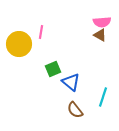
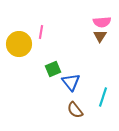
brown triangle: moved 1 px down; rotated 32 degrees clockwise
blue triangle: rotated 12 degrees clockwise
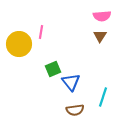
pink semicircle: moved 6 px up
brown semicircle: rotated 60 degrees counterclockwise
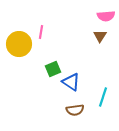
pink semicircle: moved 4 px right
blue triangle: rotated 18 degrees counterclockwise
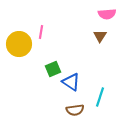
pink semicircle: moved 1 px right, 2 px up
cyan line: moved 3 px left
